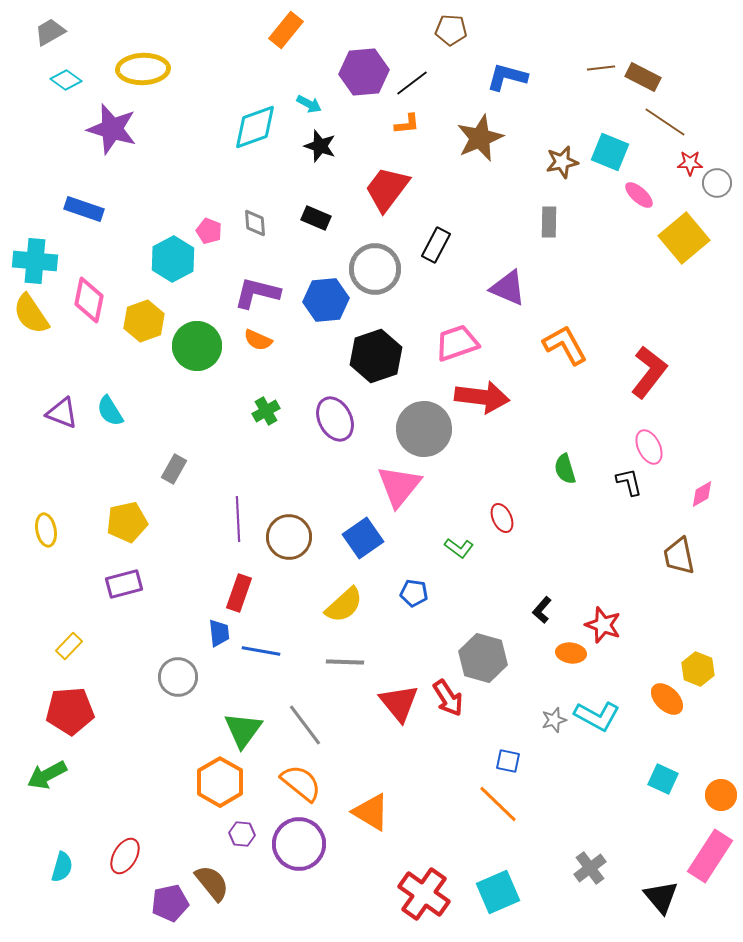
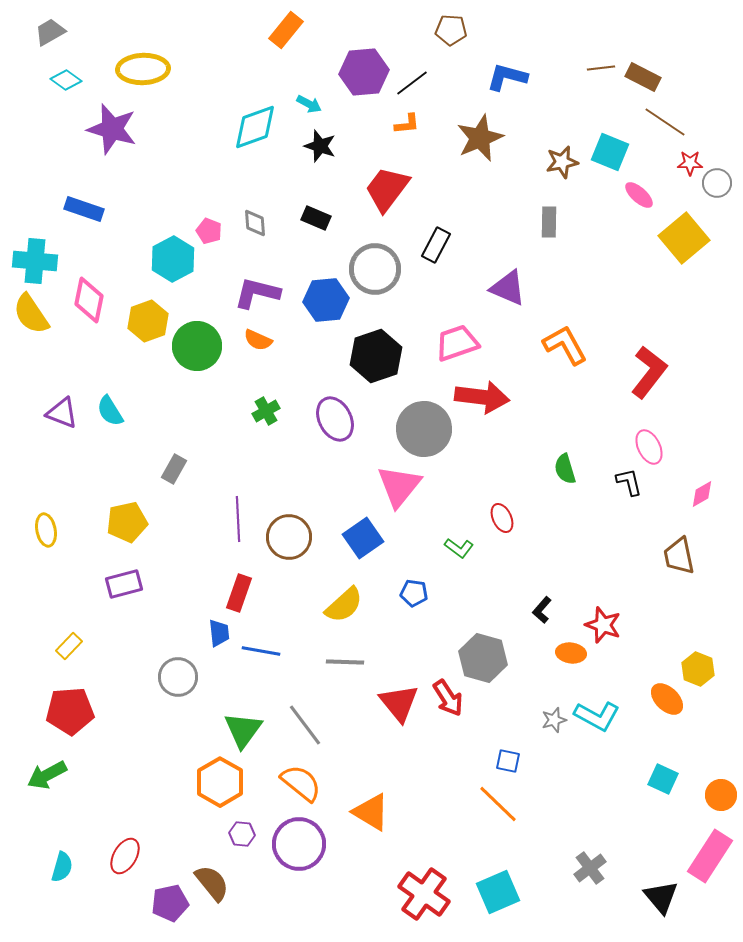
yellow hexagon at (144, 321): moved 4 px right
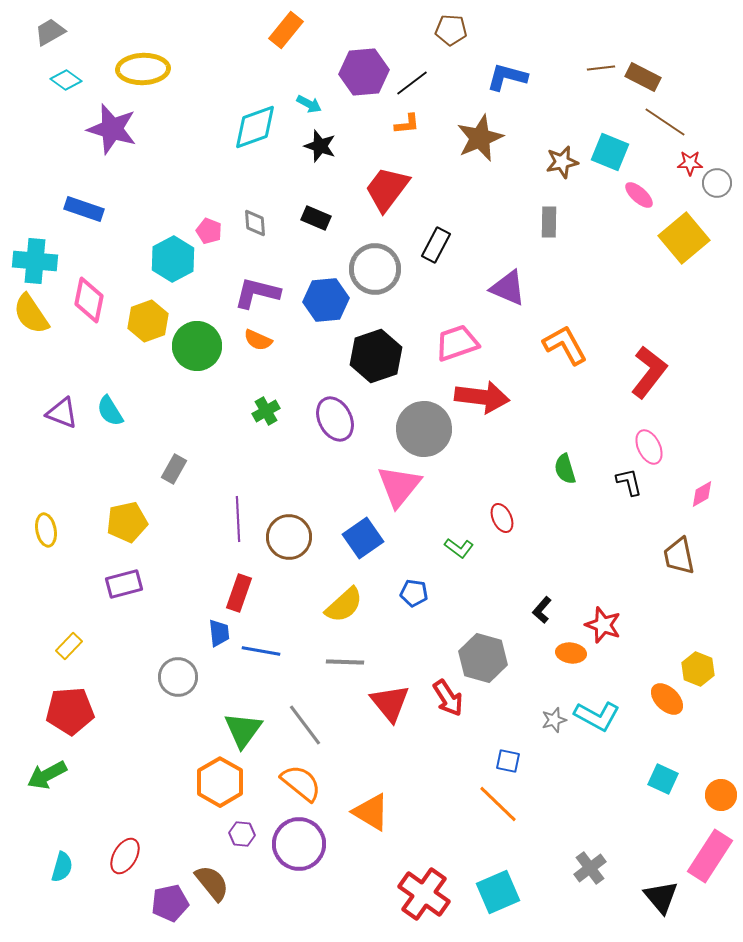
red triangle at (399, 703): moved 9 px left
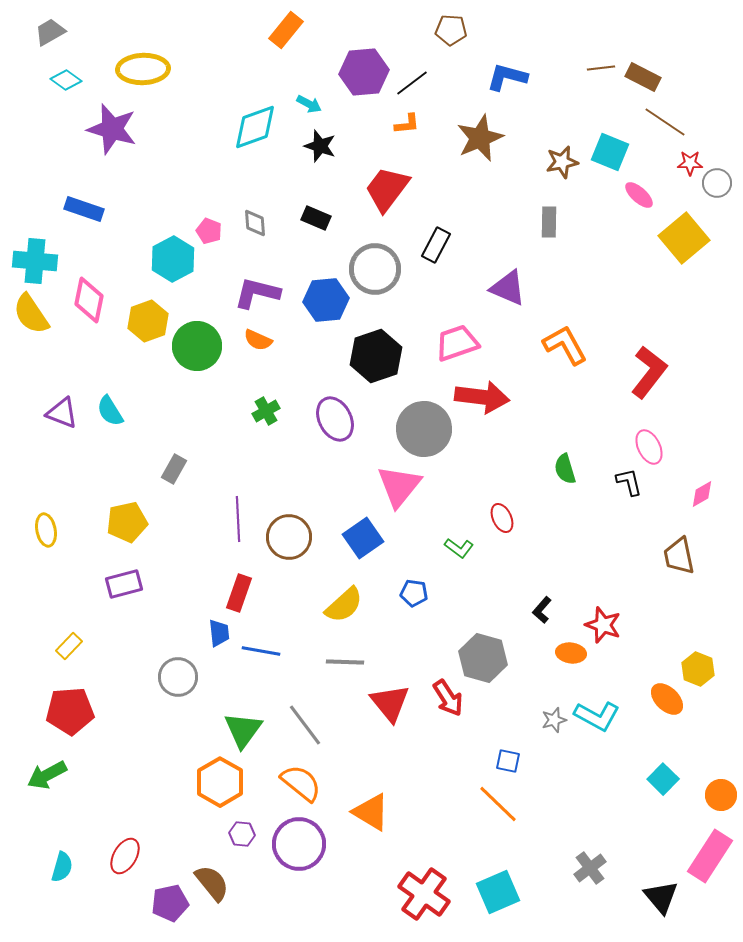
cyan square at (663, 779): rotated 20 degrees clockwise
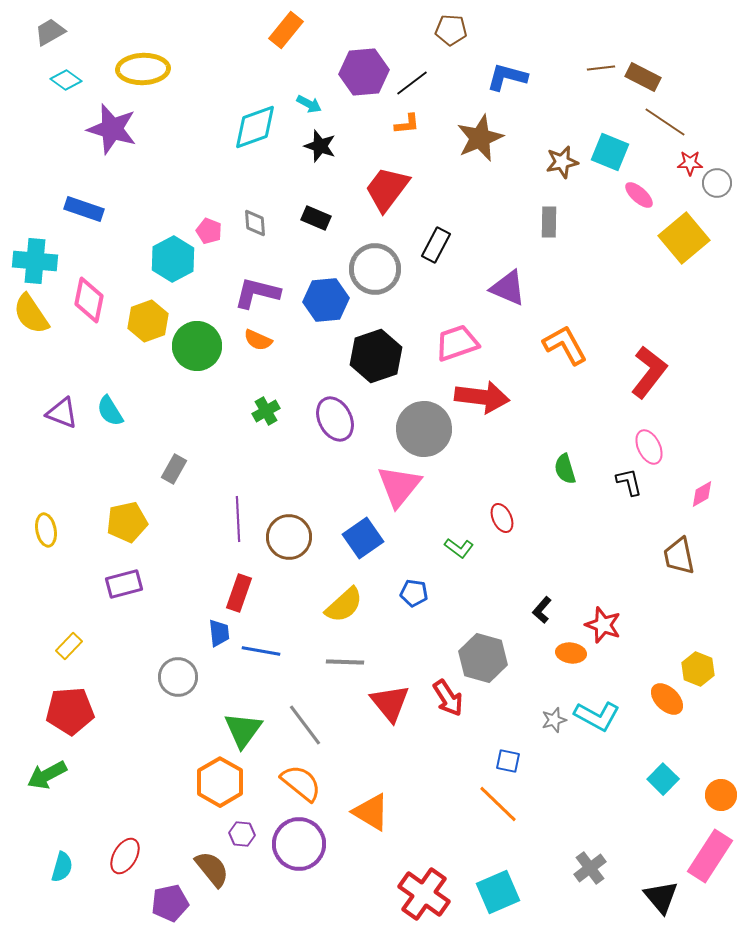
brown semicircle at (212, 883): moved 14 px up
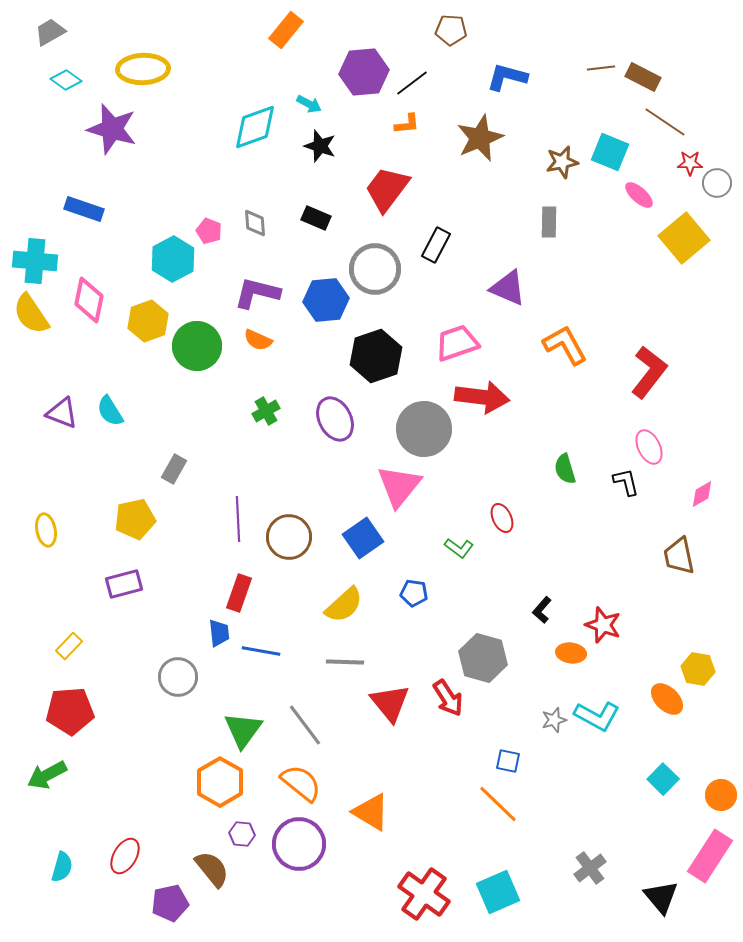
black L-shape at (629, 482): moved 3 px left
yellow pentagon at (127, 522): moved 8 px right, 3 px up
yellow hexagon at (698, 669): rotated 12 degrees counterclockwise
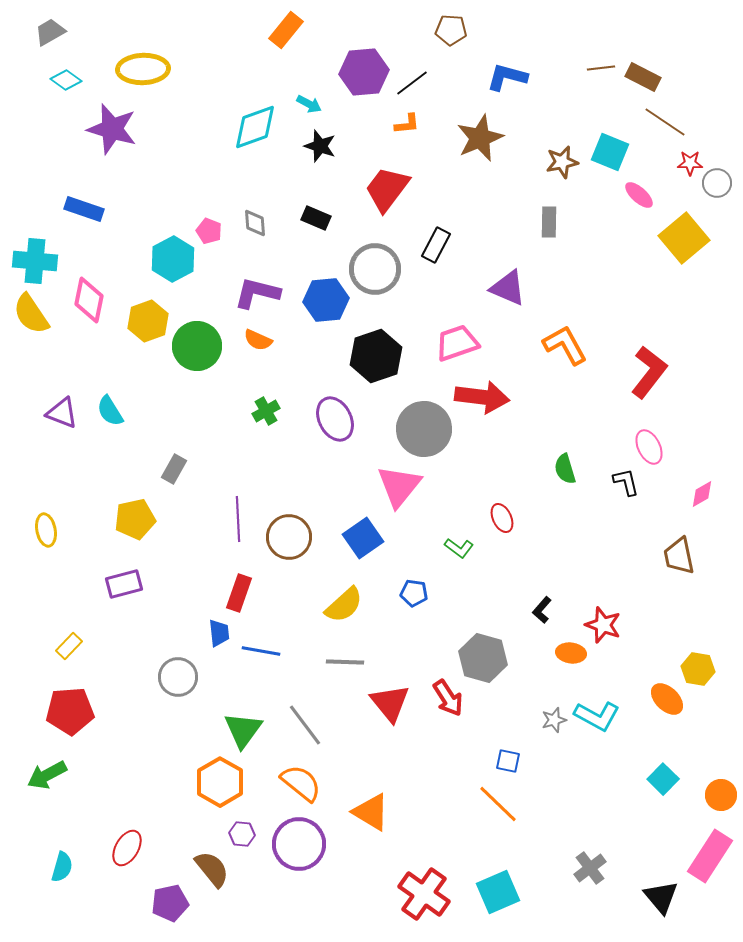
red ellipse at (125, 856): moved 2 px right, 8 px up
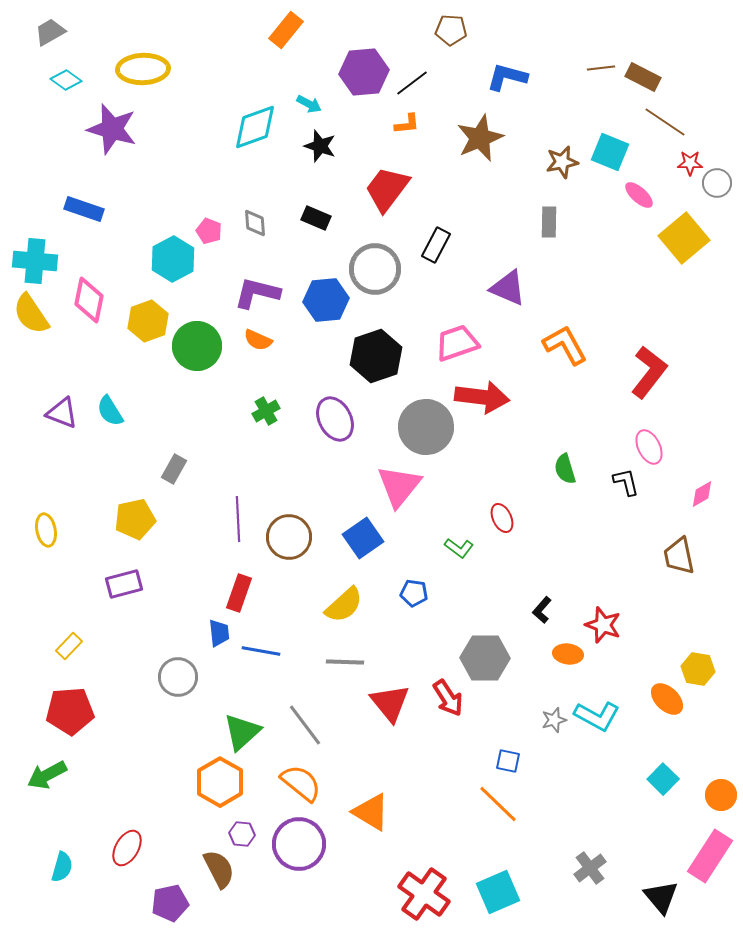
gray circle at (424, 429): moved 2 px right, 2 px up
orange ellipse at (571, 653): moved 3 px left, 1 px down
gray hexagon at (483, 658): moved 2 px right; rotated 15 degrees counterclockwise
green triangle at (243, 730): moved 1 px left, 2 px down; rotated 12 degrees clockwise
brown semicircle at (212, 869): moved 7 px right; rotated 12 degrees clockwise
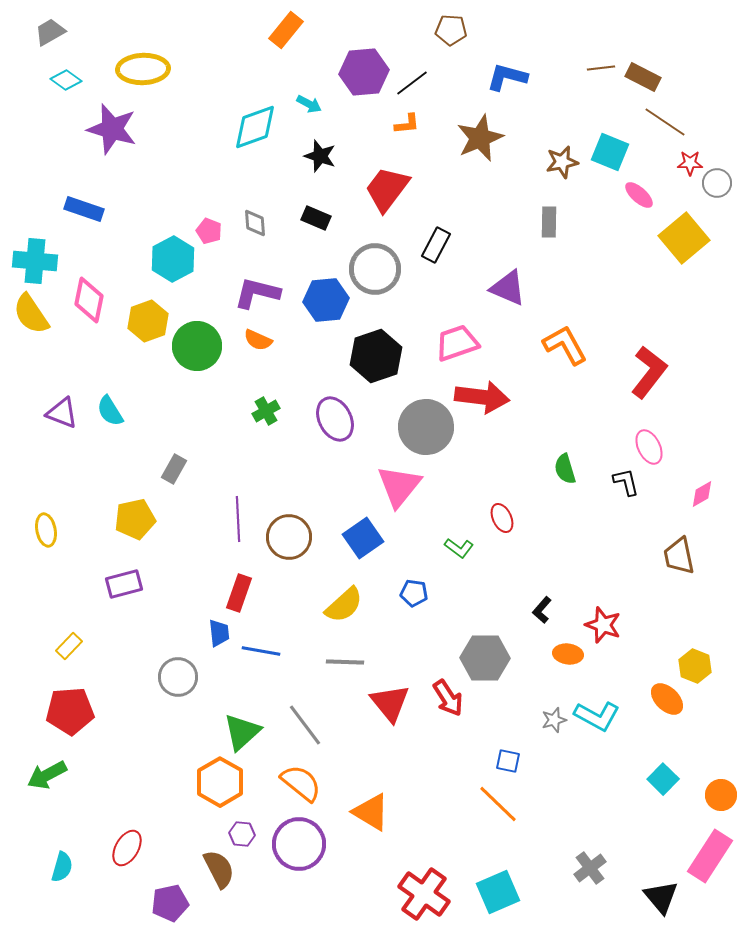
black star at (320, 146): moved 10 px down
yellow hexagon at (698, 669): moved 3 px left, 3 px up; rotated 12 degrees clockwise
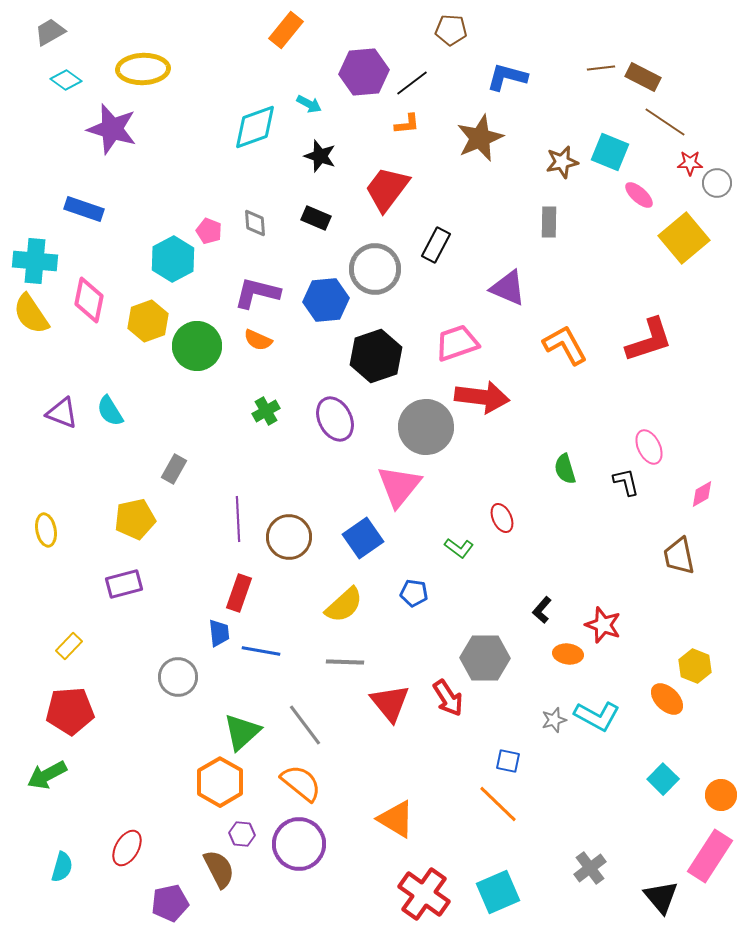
red L-shape at (649, 372): moved 32 px up; rotated 34 degrees clockwise
orange triangle at (371, 812): moved 25 px right, 7 px down
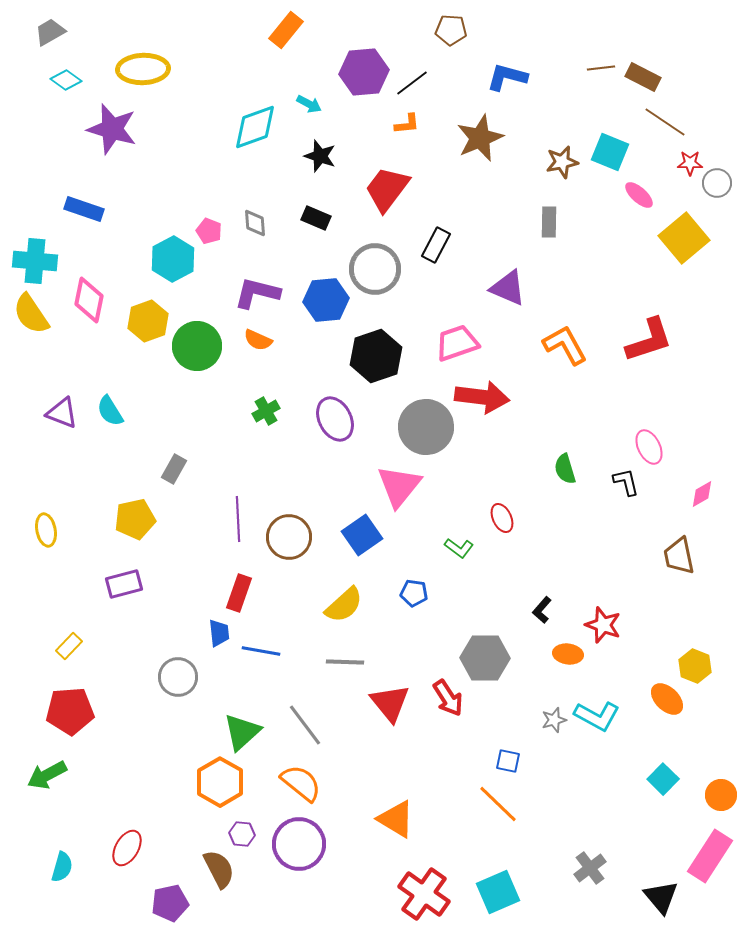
blue square at (363, 538): moved 1 px left, 3 px up
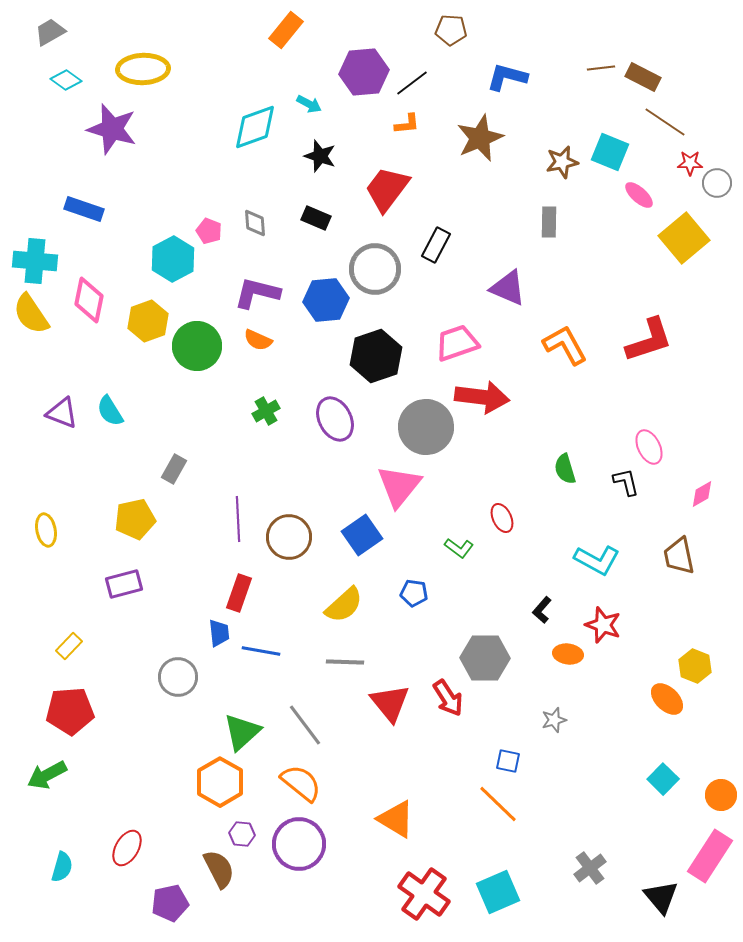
cyan L-shape at (597, 716): moved 156 px up
